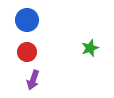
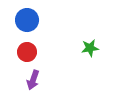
green star: rotated 12 degrees clockwise
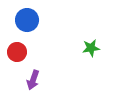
green star: moved 1 px right
red circle: moved 10 px left
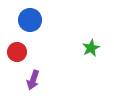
blue circle: moved 3 px right
green star: rotated 18 degrees counterclockwise
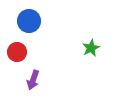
blue circle: moved 1 px left, 1 px down
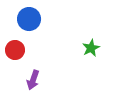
blue circle: moved 2 px up
red circle: moved 2 px left, 2 px up
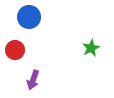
blue circle: moved 2 px up
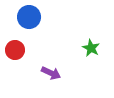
green star: rotated 18 degrees counterclockwise
purple arrow: moved 18 px right, 7 px up; rotated 84 degrees counterclockwise
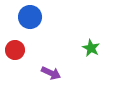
blue circle: moved 1 px right
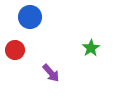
green star: rotated 12 degrees clockwise
purple arrow: rotated 24 degrees clockwise
